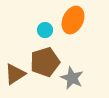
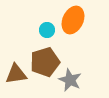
cyan circle: moved 2 px right
brown triangle: moved 1 px right; rotated 25 degrees clockwise
gray star: moved 2 px left, 2 px down
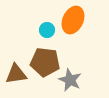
brown pentagon: rotated 24 degrees clockwise
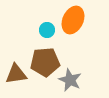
brown pentagon: rotated 12 degrees counterclockwise
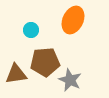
cyan circle: moved 16 px left
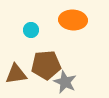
orange ellipse: rotated 68 degrees clockwise
brown pentagon: moved 1 px right, 3 px down
gray star: moved 5 px left, 2 px down
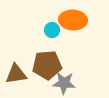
cyan circle: moved 21 px right
brown pentagon: moved 1 px right
gray star: moved 1 px left, 1 px down; rotated 20 degrees counterclockwise
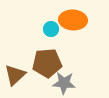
cyan circle: moved 1 px left, 1 px up
brown pentagon: moved 2 px up
brown triangle: moved 1 px left, 1 px down; rotated 35 degrees counterclockwise
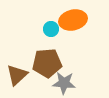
orange ellipse: rotated 16 degrees counterclockwise
brown triangle: moved 2 px right
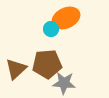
orange ellipse: moved 7 px left, 2 px up; rotated 12 degrees counterclockwise
brown pentagon: moved 1 px down
brown triangle: moved 1 px left, 6 px up
